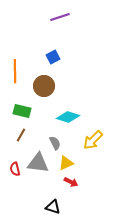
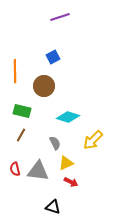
gray triangle: moved 8 px down
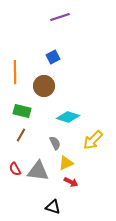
orange line: moved 1 px down
red semicircle: rotated 16 degrees counterclockwise
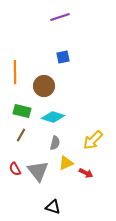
blue square: moved 10 px right; rotated 16 degrees clockwise
cyan diamond: moved 15 px left
gray semicircle: rotated 40 degrees clockwise
gray triangle: rotated 45 degrees clockwise
red arrow: moved 15 px right, 9 px up
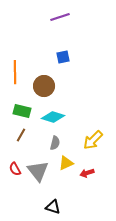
red arrow: moved 1 px right; rotated 136 degrees clockwise
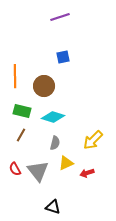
orange line: moved 4 px down
